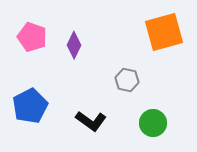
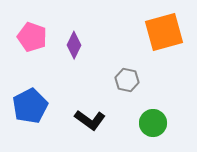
black L-shape: moved 1 px left, 1 px up
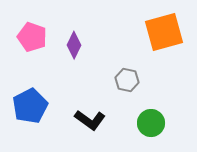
green circle: moved 2 px left
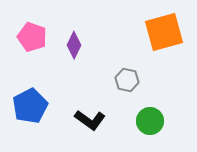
green circle: moved 1 px left, 2 px up
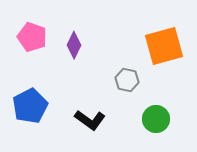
orange square: moved 14 px down
green circle: moved 6 px right, 2 px up
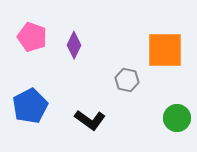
orange square: moved 1 px right, 4 px down; rotated 15 degrees clockwise
green circle: moved 21 px right, 1 px up
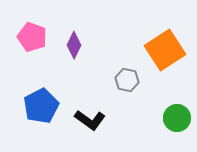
orange square: rotated 33 degrees counterclockwise
blue pentagon: moved 11 px right
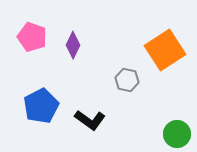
purple diamond: moved 1 px left
green circle: moved 16 px down
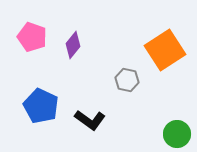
purple diamond: rotated 12 degrees clockwise
blue pentagon: rotated 20 degrees counterclockwise
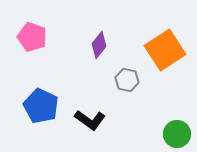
purple diamond: moved 26 px right
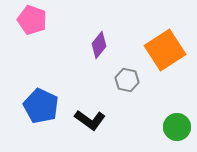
pink pentagon: moved 17 px up
green circle: moved 7 px up
